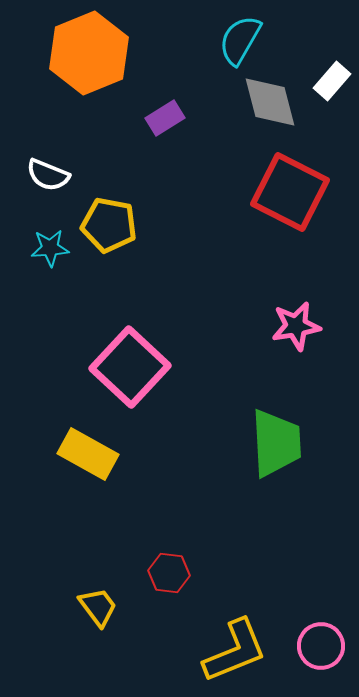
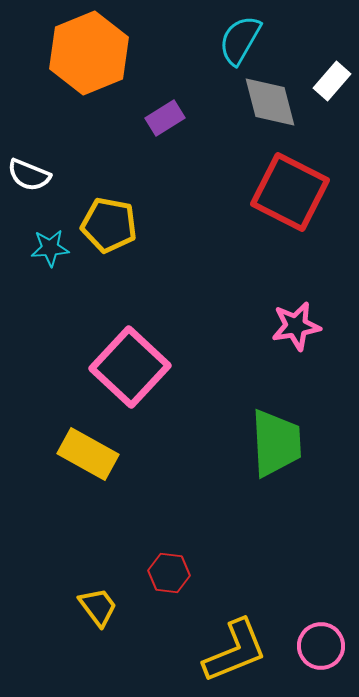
white semicircle: moved 19 px left
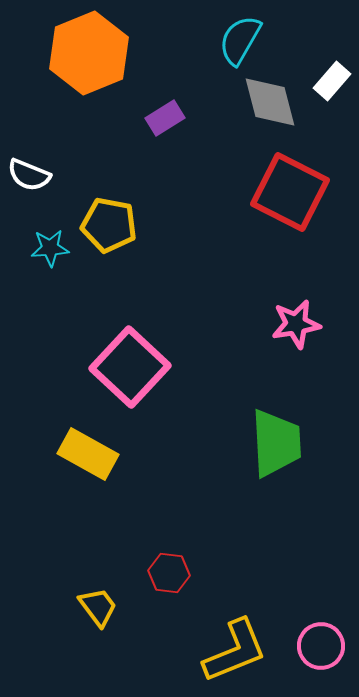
pink star: moved 2 px up
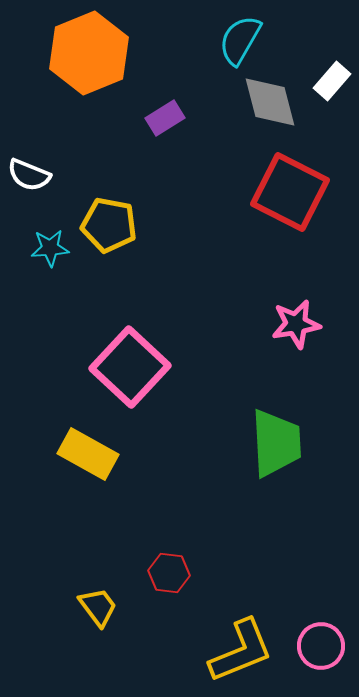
yellow L-shape: moved 6 px right
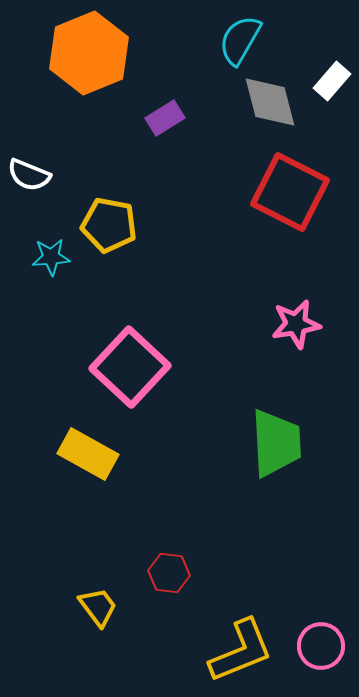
cyan star: moved 1 px right, 9 px down
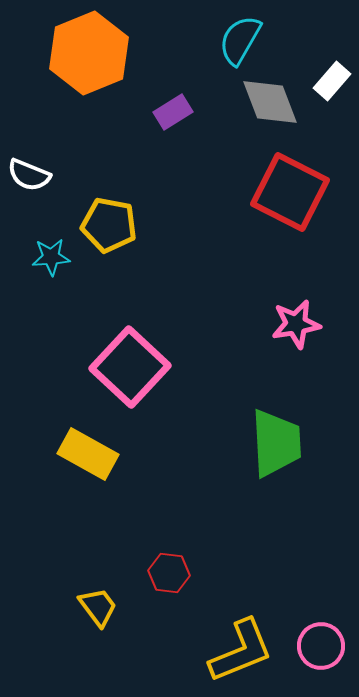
gray diamond: rotated 6 degrees counterclockwise
purple rectangle: moved 8 px right, 6 px up
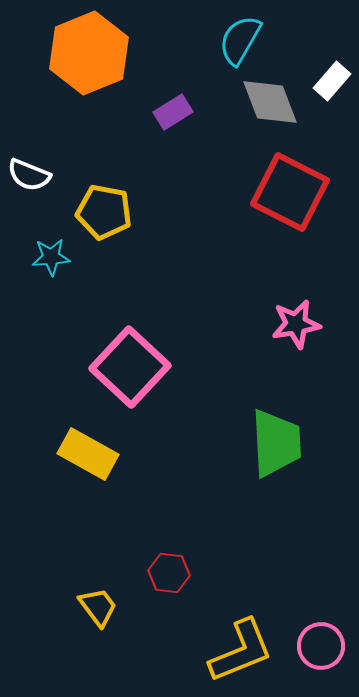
yellow pentagon: moved 5 px left, 13 px up
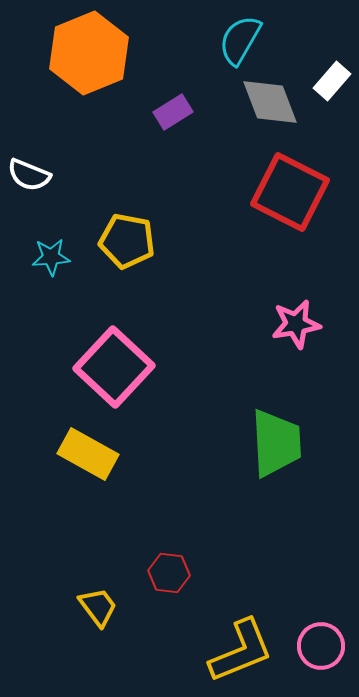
yellow pentagon: moved 23 px right, 29 px down
pink square: moved 16 px left
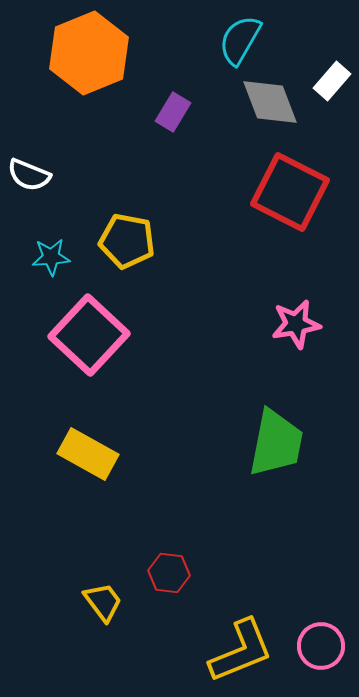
purple rectangle: rotated 27 degrees counterclockwise
pink square: moved 25 px left, 32 px up
green trapezoid: rotated 14 degrees clockwise
yellow trapezoid: moved 5 px right, 5 px up
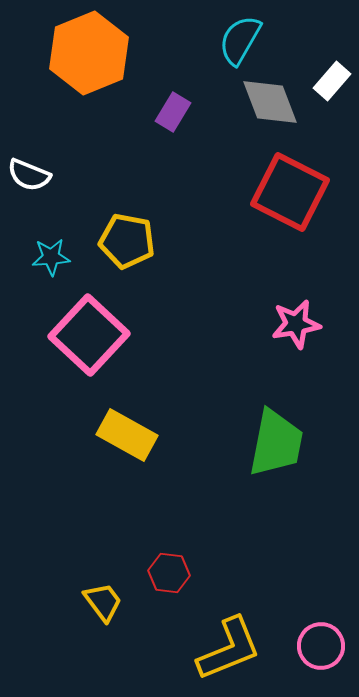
yellow rectangle: moved 39 px right, 19 px up
yellow L-shape: moved 12 px left, 2 px up
